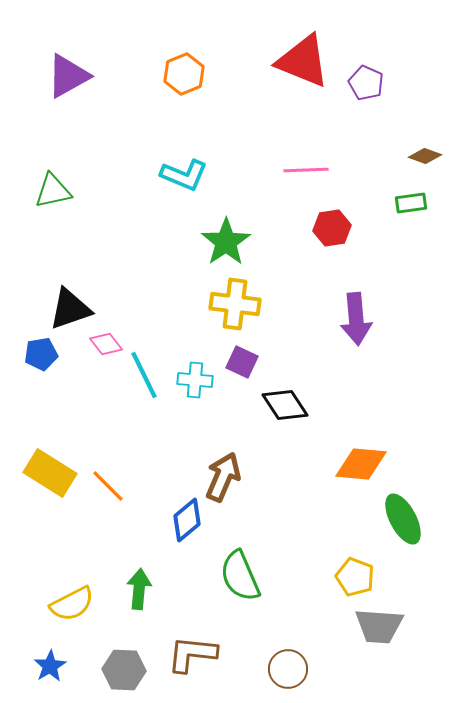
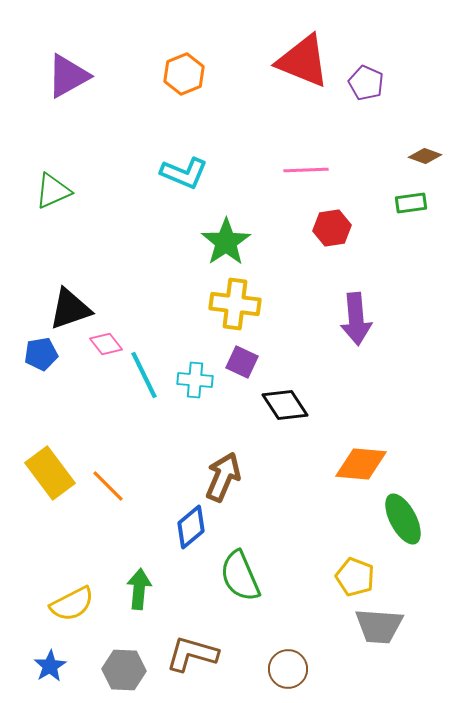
cyan L-shape: moved 2 px up
green triangle: rotated 12 degrees counterclockwise
yellow rectangle: rotated 21 degrees clockwise
blue diamond: moved 4 px right, 7 px down
brown L-shape: rotated 10 degrees clockwise
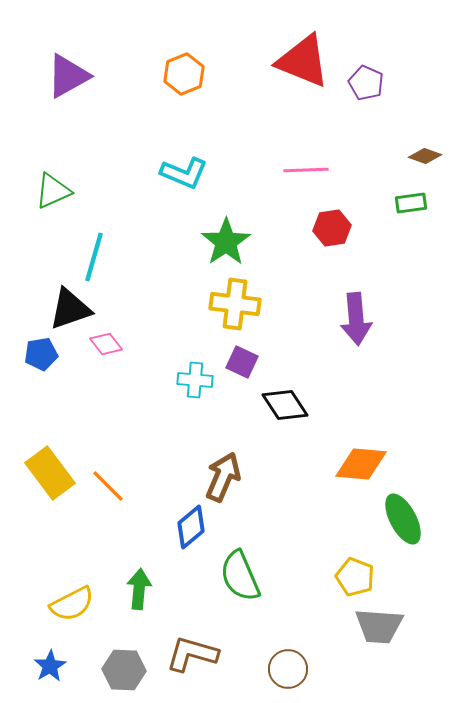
cyan line: moved 50 px left, 118 px up; rotated 42 degrees clockwise
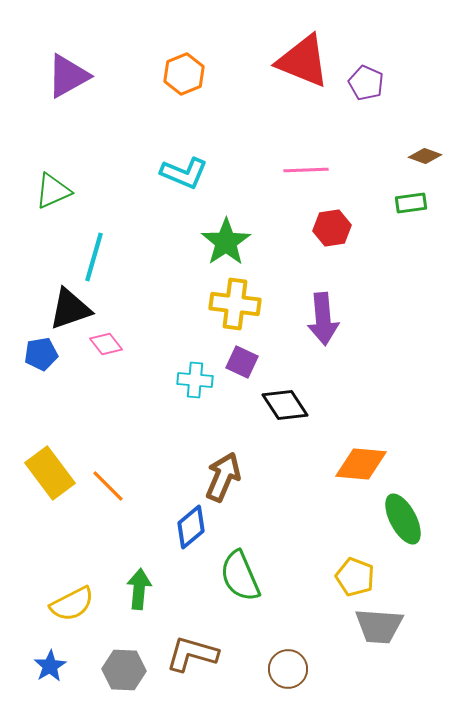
purple arrow: moved 33 px left
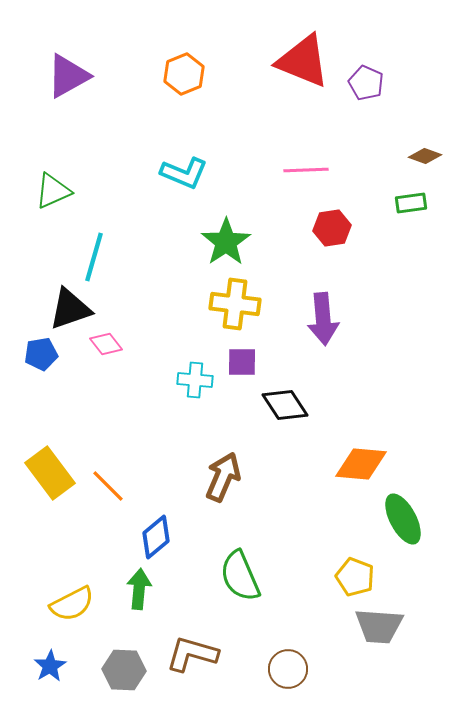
purple square: rotated 24 degrees counterclockwise
blue diamond: moved 35 px left, 10 px down
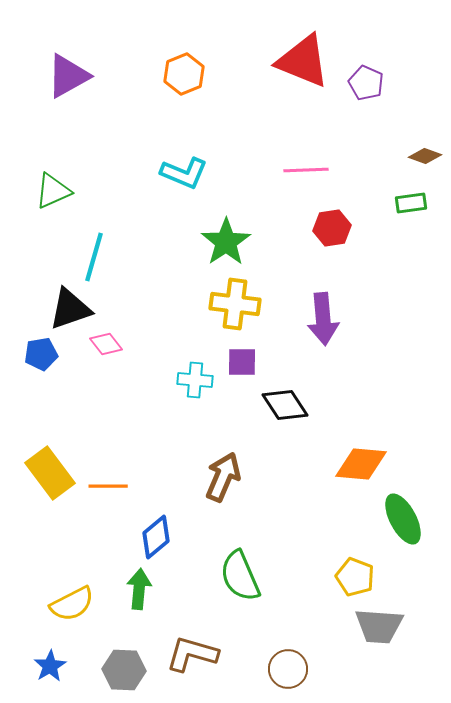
orange line: rotated 45 degrees counterclockwise
